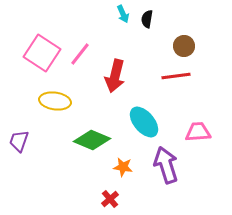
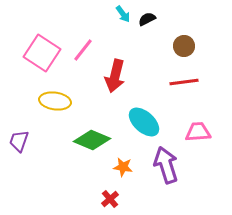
cyan arrow: rotated 12 degrees counterclockwise
black semicircle: rotated 54 degrees clockwise
pink line: moved 3 px right, 4 px up
red line: moved 8 px right, 6 px down
cyan ellipse: rotated 8 degrees counterclockwise
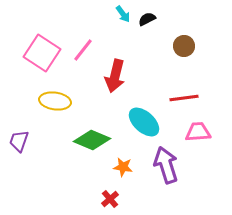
red line: moved 16 px down
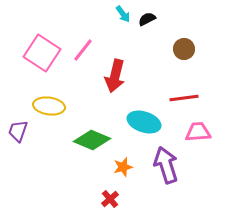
brown circle: moved 3 px down
yellow ellipse: moved 6 px left, 5 px down
cyan ellipse: rotated 24 degrees counterclockwise
purple trapezoid: moved 1 px left, 10 px up
orange star: rotated 24 degrees counterclockwise
